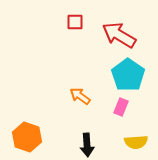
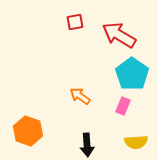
red square: rotated 12 degrees counterclockwise
cyan pentagon: moved 4 px right, 1 px up
pink rectangle: moved 2 px right, 1 px up
orange hexagon: moved 1 px right, 6 px up
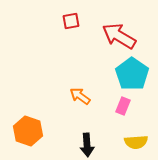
red square: moved 4 px left, 1 px up
red arrow: moved 1 px down
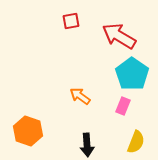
yellow semicircle: rotated 65 degrees counterclockwise
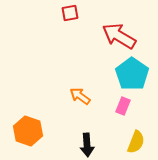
red square: moved 1 px left, 8 px up
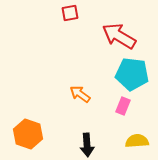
cyan pentagon: rotated 28 degrees counterclockwise
orange arrow: moved 2 px up
orange hexagon: moved 3 px down
yellow semicircle: moved 1 px right, 1 px up; rotated 115 degrees counterclockwise
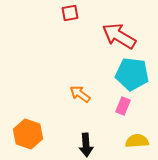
black arrow: moved 1 px left
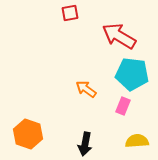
orange arrow: moved 6 px right, 5 px up
black arrow: moved 1 px left, 1 px up; rotated 15 degrees clockwise
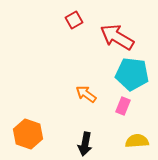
red square: moved 4 px right, 7 px down; rotated 18 degrees counterclockwise
red arrow: moved 2 px left, 1 px down
orange arrow: moved 5 px down
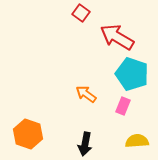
red square: moved 7 px right, 7 px up; rotated 24 degrees counterclockwise
cyan pentagon: rotated 12 degrees clockwise
